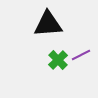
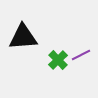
black triangle: moved 25 px left, 13 px down
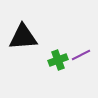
green cross: rotated 24 degrees clockwise
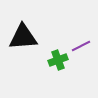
purple line: moved 9 px up
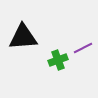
purple line: moved 2 px right, 2 px down
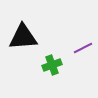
green cross: moved 6 px left, 5 px down
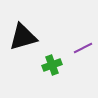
black triangle: rotated 12 degrees counterclockwise
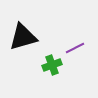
purple line: moved 8 px left
